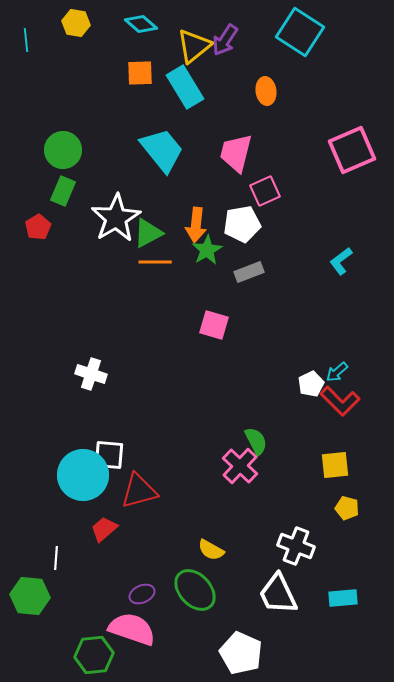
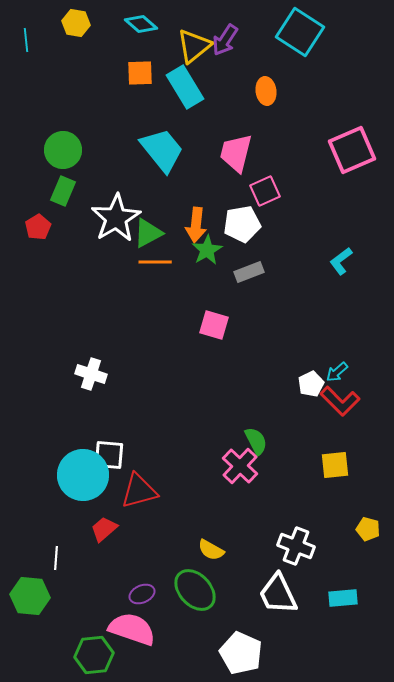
yellow pentagon at (347, 508): moved 21 px right, 21 px down
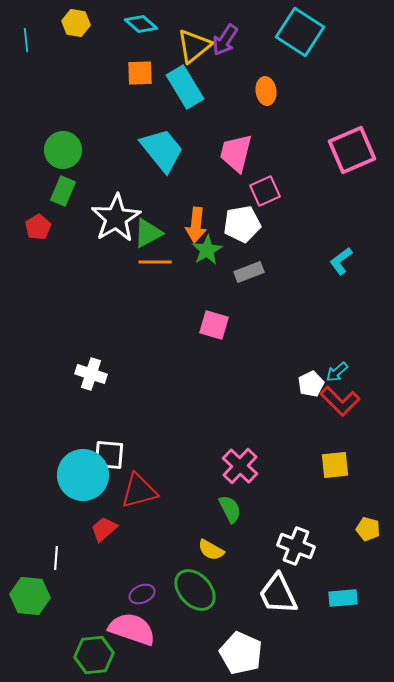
green semicircle at (256, 441): moved 26 px left, 68 px down
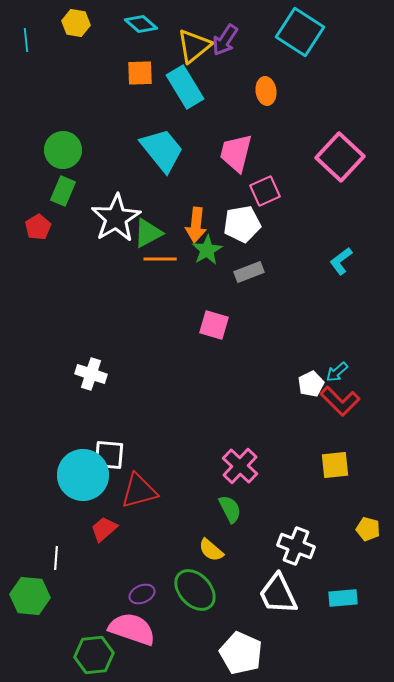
pink square at (352, 150): moved 12 px left, 7 px down; rotated 24 degrees counterclockwise
orange line at (155, 262): moved 5 px right, 3 px up
yellow semicircle at (211, 550): rotated 12 degrees clockwise
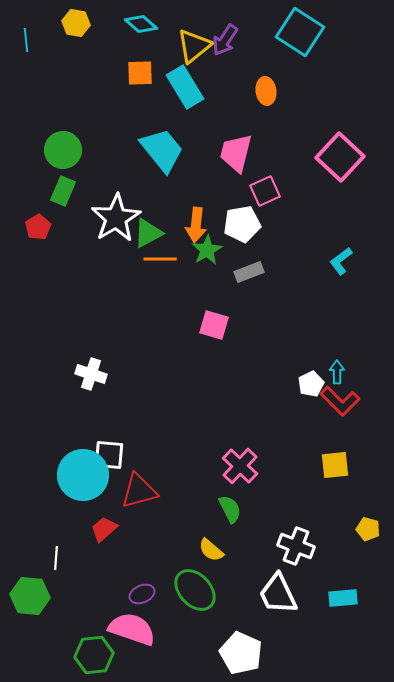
cyan arrow at (337, 372): rotated 130 degrees clockwise
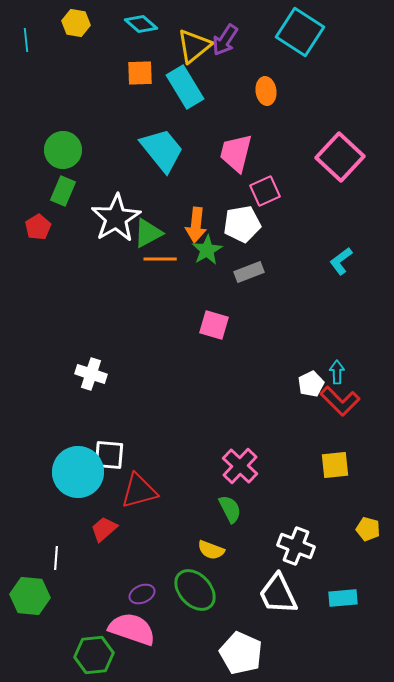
cyan circle at (83, 475): moved 5 px left, 3 px up
yellow semicircle at (211, 550): rotated 20 degrees counterclockwise
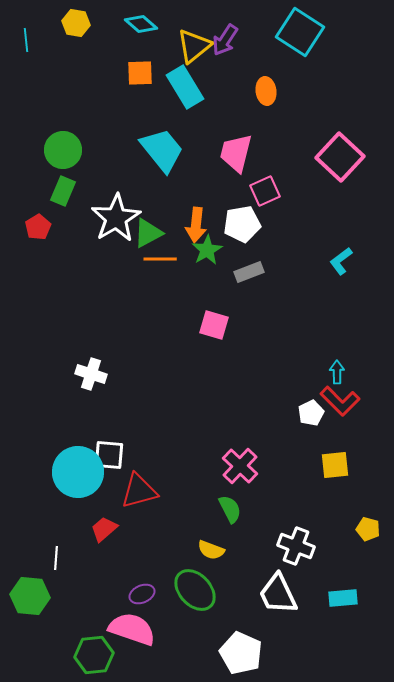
white pentagon at (311, 384): moved 29 px down
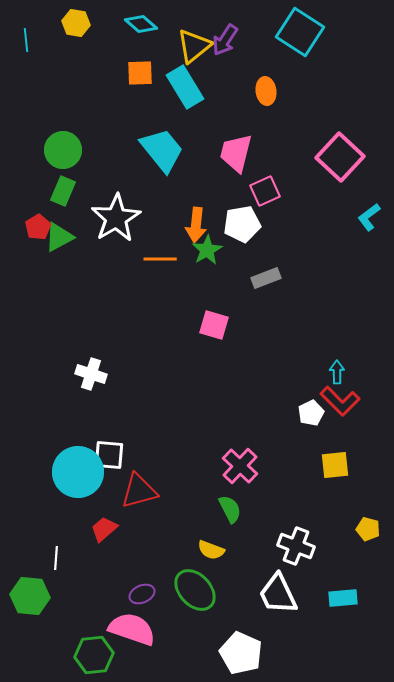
green triangle at (148, 233): moved 89 px left, 4 px down
cyan L-shape at (341, 261): moved 28 px right, 44 px up
gray rectangle at (249, 272): moved 17 px right, 6 px down
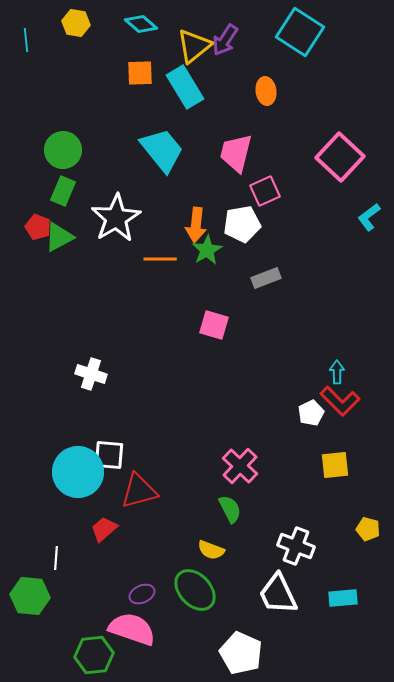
red pentagon at (38, 227): rotated 20 degrees counterclockwise
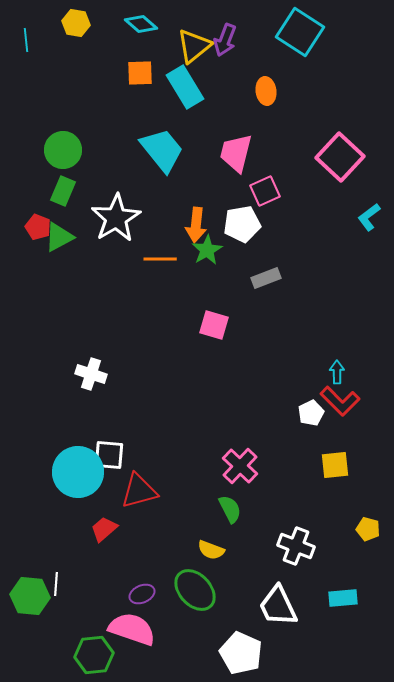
purple arrow at (225, 40): rotated 12 degrees counterclockwise
white line at (56, 558): moved 26 px down
white trapezoid at (278, 594): moved 12 px down
